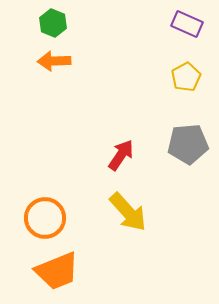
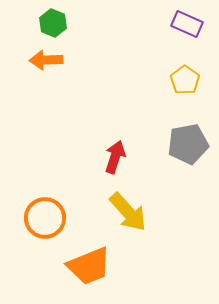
orange arrow: moved 8 px left, 1 px up
yellow pentagon: moved 1 px left, 3 px down; rotated 8 degrees counterclockwise
gray pentagon: rotated 6 degrees counterclockwise
red arrow: moved 6 px left, 2 px down; rotated 16 degrees counterclockwise
orange trapezoid: moved 32 px right, 5 px up
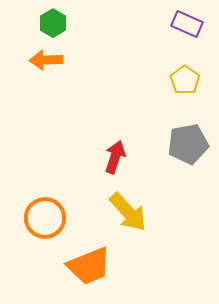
green hexagon: rotated 8 degrees clockwise
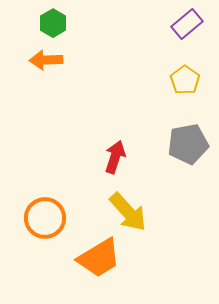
purple rectangle: rotated 64 degrees counterclockwise
orange trapezoid: moved 10 px right, 8 px up; rotated 9 degrees counterclockwise
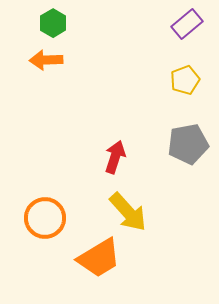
yellow pentagon: rotated 16 degrees clockwise
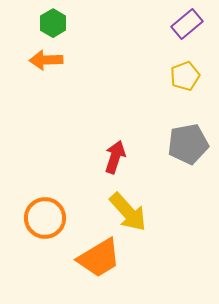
yellow pentagon: moved 4 px up
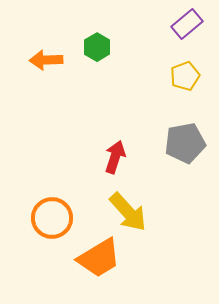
green hexagon: moved 44 px right, 24 px down
gray pentagon: moved 3 px left, 1 px up
orange circle: moved 7 px right
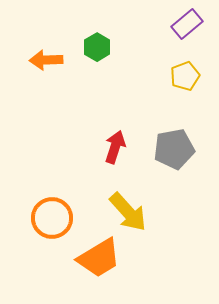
gray pentagon: moved 11 px left, 6 px down
red arrow: moved 10 px up
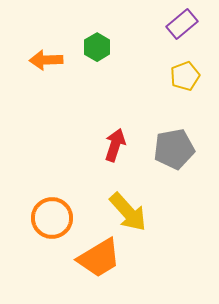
purple rectangle: moved 5 px left
red arrow: moved 2 px up
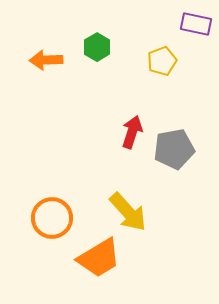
purple rectangle: moved 14 px right; rotated 52 degrees clockwise
yellow pentagon: moved 23 px left, 15 px up
red arrow: moved 17 px right, 13 px up
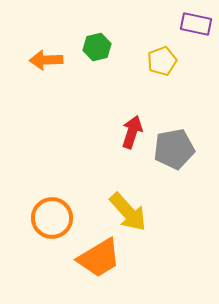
green hexagon: rotated 16 degrees clockwise
